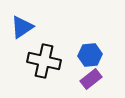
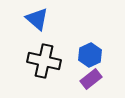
blue triangle: moved 15 px right, 8 px up; rotated 45 degrees counterclockwise
blue hexagon: rotated 20 degrees counterclockwise
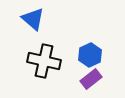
blue triangle: moved 4 px left
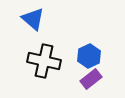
blue hexagon: moved 1 px left, 1 px down
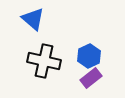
purple rectangle: moved 1 px up
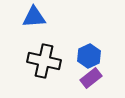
blue triangle: moved 1 px right, 2 px up; rotated 45 degrees counterclockwise
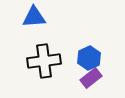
blue hexagon: moved 2 px down
black cross: rotated 20 degrees counterclockwise
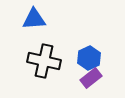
blue triangle: moved 2 px down
black cross: rotated 20 degrees clockwise
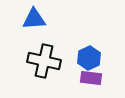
purple rectangle: rotated 45 degrees clockwise
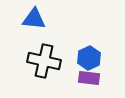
blue triangle: rotated 10 degrees clockwise
purple rectangle: moved 2 px left
